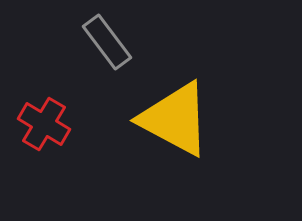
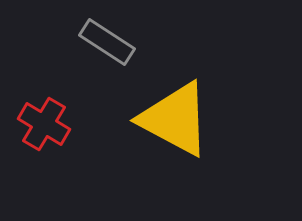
gray rectangle: rotated 20 degrees counterclockwise
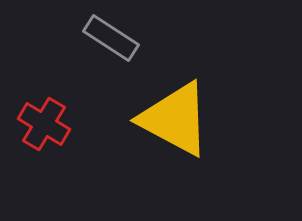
gray rectangle: moved 4 px right, 4 px up
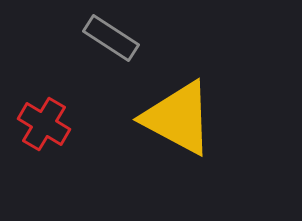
yellow triangle: moved 3 px right, 1 px up
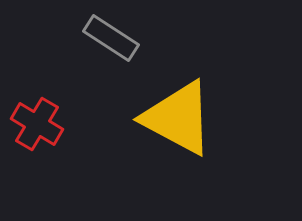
red cross: moved 7 px left
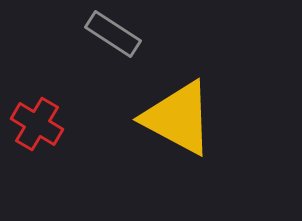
gray rectangle: moved 2 px right, 4 px up
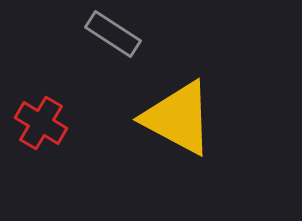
red cross: moved 4 px right, 1 px up
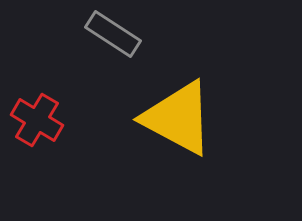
red cross: moved 4 px left, 3 px up
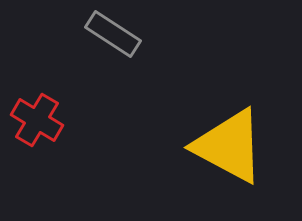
yellow triangle: moved 51 px right, 28 px down
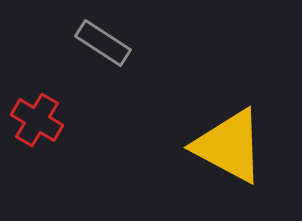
gray rectangle: moved 10 px left, 9 px down
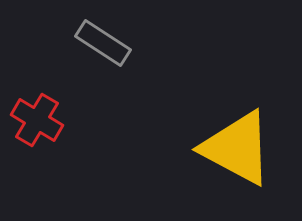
yellow triangle: moved 8 px right, 2 px down
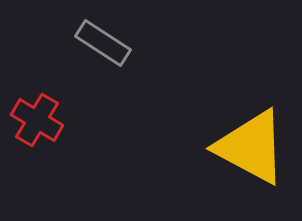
yellow triangle: moved 14 px right, 1 px up
